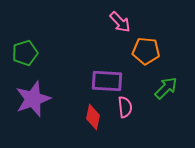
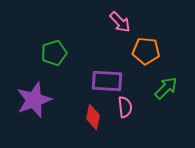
green pentagon: moved 29 px right
purple star: moved 1 px right, 1 px down
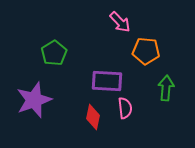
green pentagon: rotated 15 degrees counterclockwise
green arrow: rotated 40 degrees counterclockwise
pink semicircle: moved 1 px down
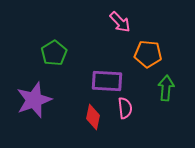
orange pentagon: moved 2 px right, 3 px down
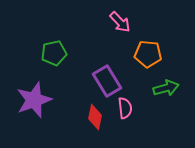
green pentagon: rotated 20 degrees clockwise
purple rectangle: rotated 56 degrees clockwise
green arrow: rotated 70 degrees clockwise
red diamond: moved 2 px right
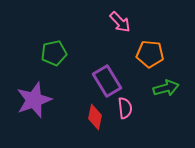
orange pentagon: moved 2 px right
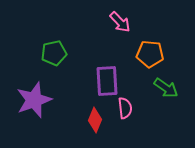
purple rectangle: rotated 28 degrees clockwise
green arrow: rotated 50 degrees clockwise
red diamond: moved 3 px down; rotated 10 degrees clockwise
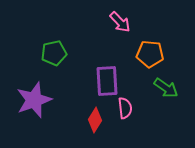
red diamond: rotated 10 degrees clockwise
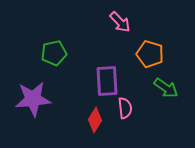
orange pentagon: rotated 12 degrees clockwise
purple star: moved 1 px left, 1 px up; rotated 15 degrees clockwise
